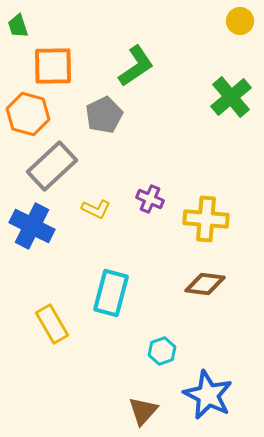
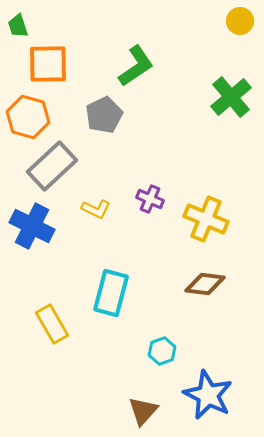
orange square: moved 5 px left, 2 px up
orange hexagon: moved 3 px down
yellow cross: rotated 18 degrees clockwise
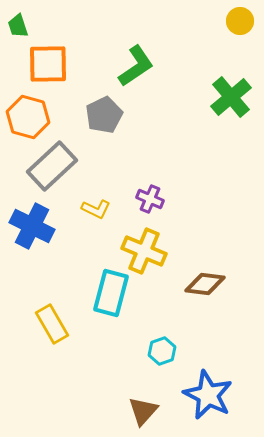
yellow cross: moved 62 px left, 32 px down
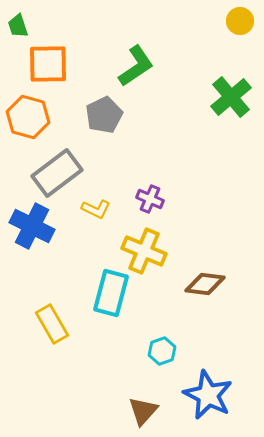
gray rectangle: moved 5 px right, 7 px down; rotated 6 degrees clockwise
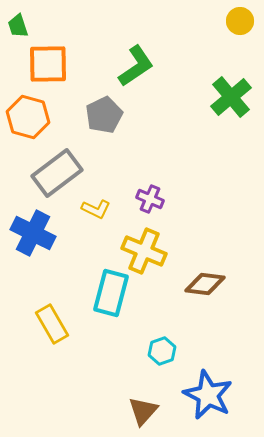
blue cross: moved 1 px right, 7 px down
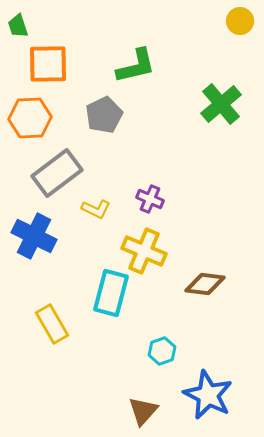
green L-shape: rotated 21 degrees clockwise
green cross: moved 10 px left, 7 px down
orange hexagon: moved 2 px right, 1 px down; rotated 18 degrees counterclockwise
blue cross: moved 1 px right, 3 px down
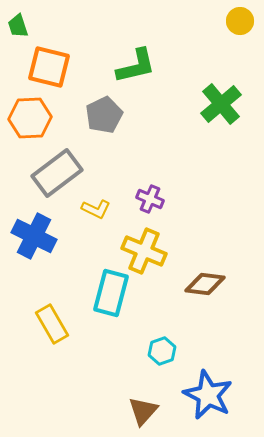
orange square: moved 1 px right, 3 px down; rotated 15 degrees clockwise
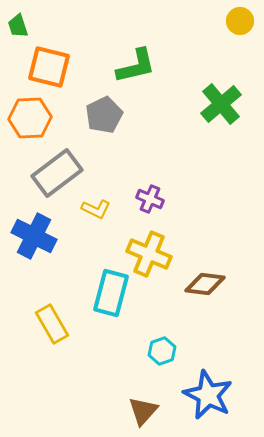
yellow cross: moved 5 px right, 3 px down
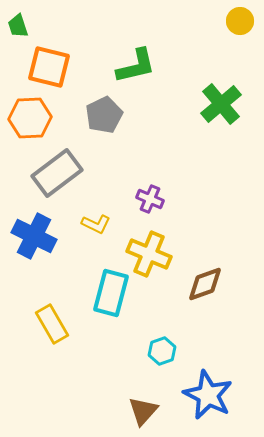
yellow L-shape: moved 15 px down
brown diamond: rotated 27 degrees counterclockwise
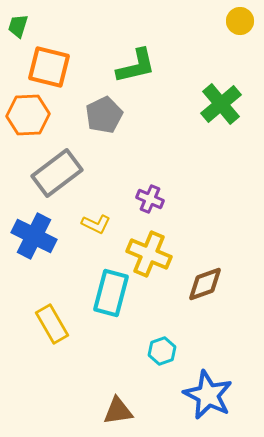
green trapezoid: rotated 35 degrees clockwise
orange hexagon: moved 2 px left, 3 px up
brown triangle: moved 25 px left; rotated 40 degrees clockwise
